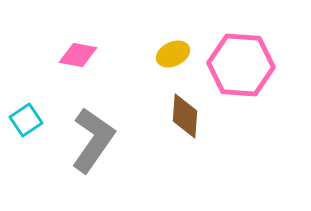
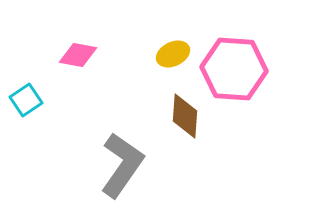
pink hexagon: moved 7 px left, 4 px down
cyan square: moved 20 px up
gray L-shape: moved 29 px right, 25 px down
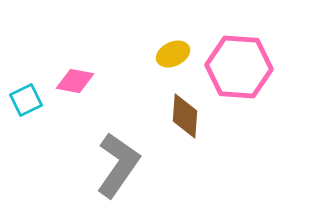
pink diamond: moved 3 px left, 26 px down
pink hexagon: moved 5 px right, 2 px up
cyan square: rotated 8 degrees clockwise
gray L-shape: moved 4 px left
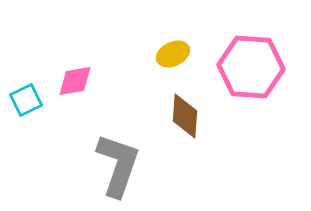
pink hexagon: moved 12 px right
pink diamond: rotated 21 degrees counterclockwise
gray L-shape: rotated 16 degrees counterclockwise
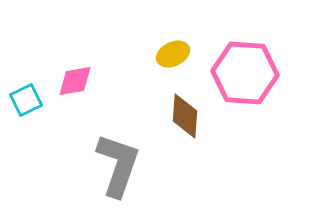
pink hexagon: moved 6 px left, 6 px down
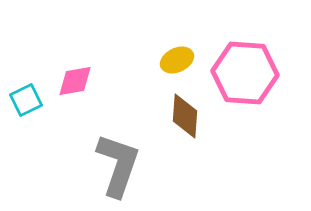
yellow ellipse: moved 4 px right, 6 px down
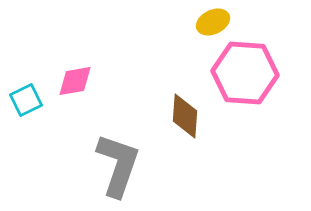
yellow ellipse: moved 36 px right, 38 px up
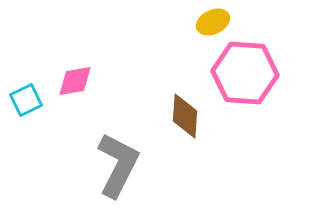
gray L-shape: rotated 8 degrees clockwise
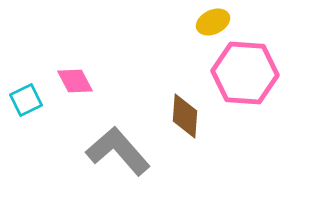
pink diamond: rotated 72 degrees clockwise
gray L-shape: moved 14 px up; rotated 68 degrees counterclockwise
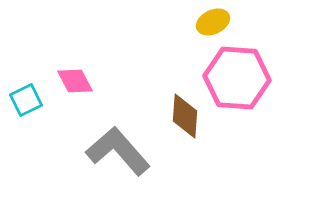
pink hexagon: moved 8 px left, 5 px down
